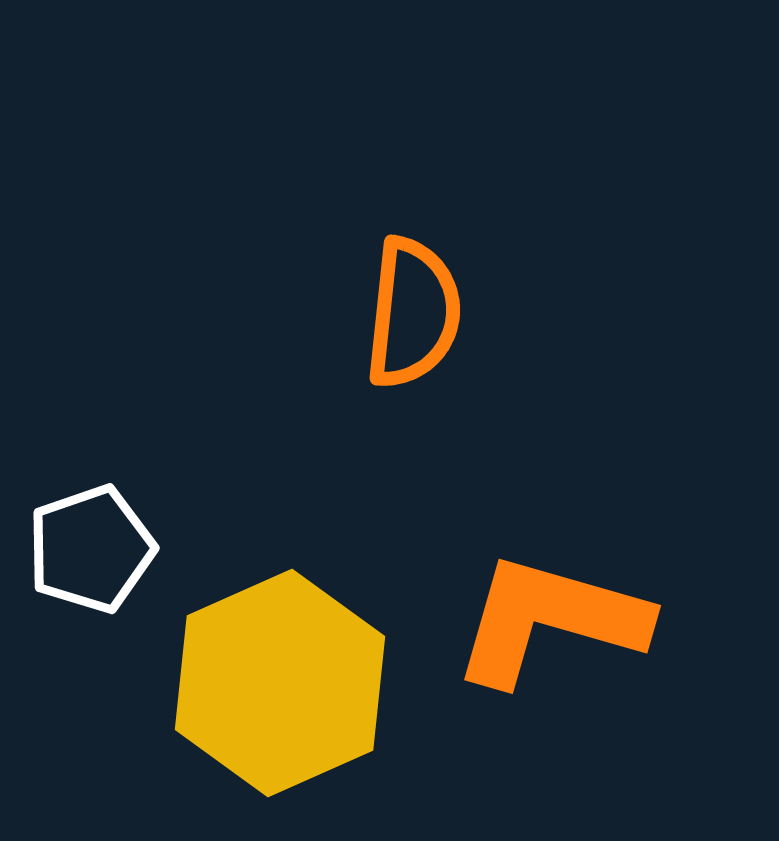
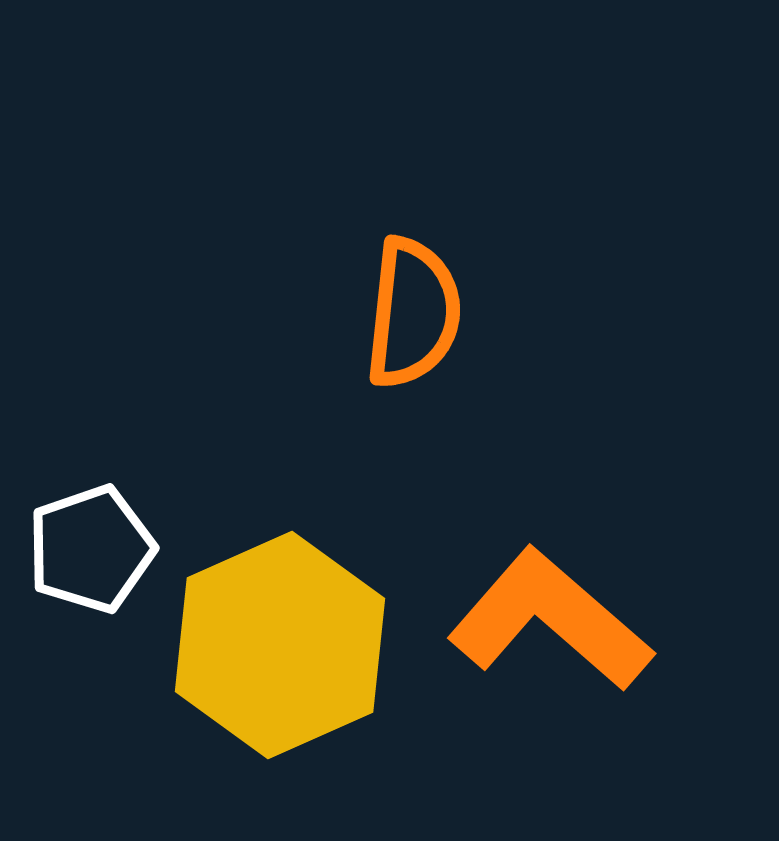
orange L-shape: rotated 25 degrees clockwise
yellow hexagon: moved 38 px up
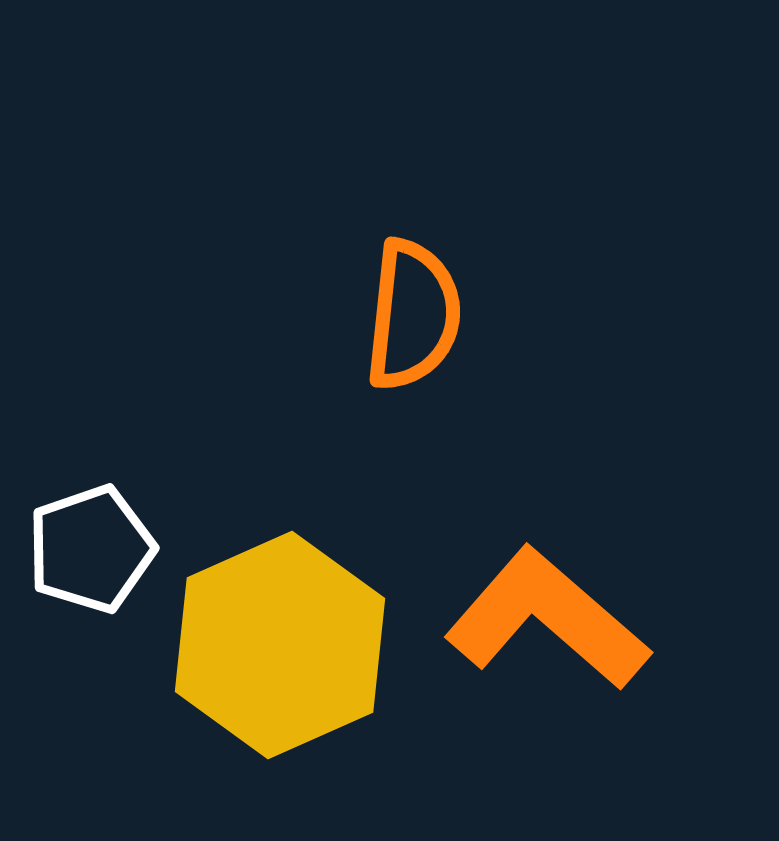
orange semicircle: moved 2 px down
orange L-shape: moved 3 px left, 1 px up
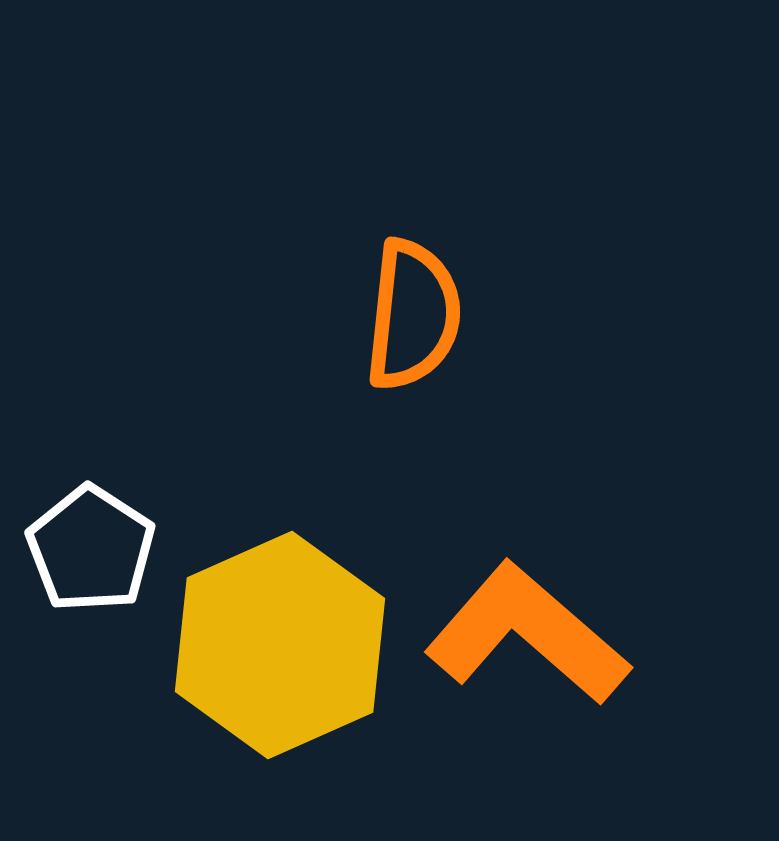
white pentagon: rotated 20 degrees counterclockwise
orange L-shape: moved 20 px left, 15 px down
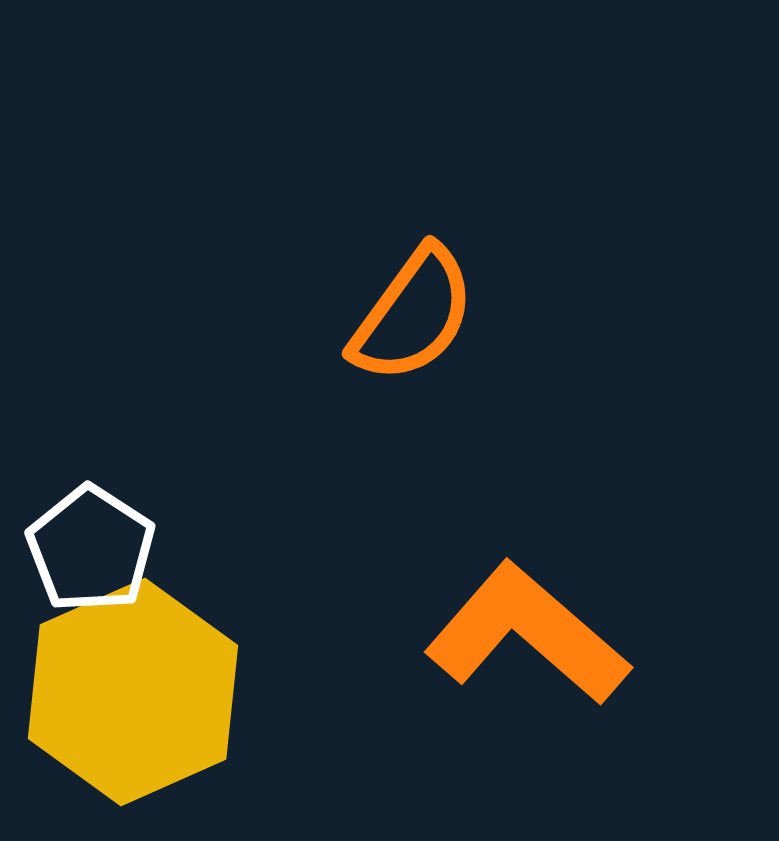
orange semicircle: rotated 30 degrees clockwise
yellow hexagon: moved 147 px left, 47 px down
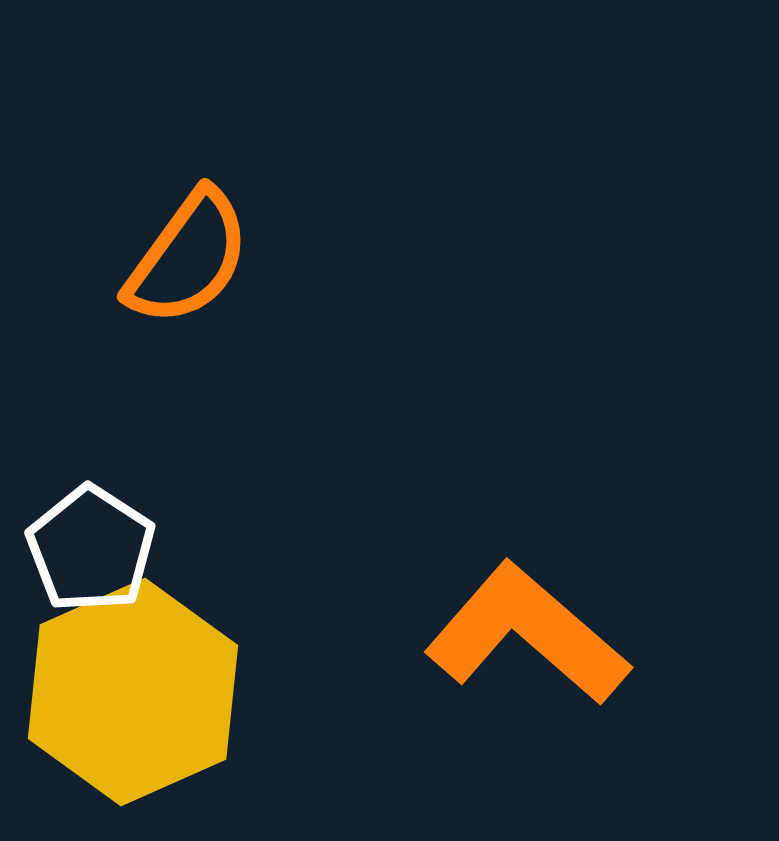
orange semicircle: moved 225 px left, 57 px up
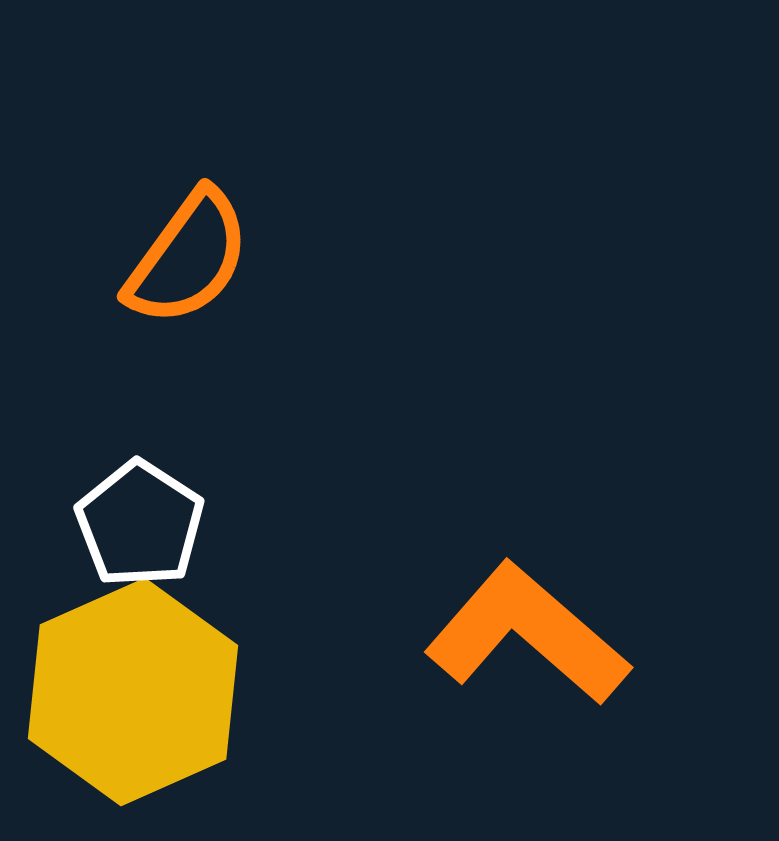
white pentagon: moved 49 px right, 25 px up
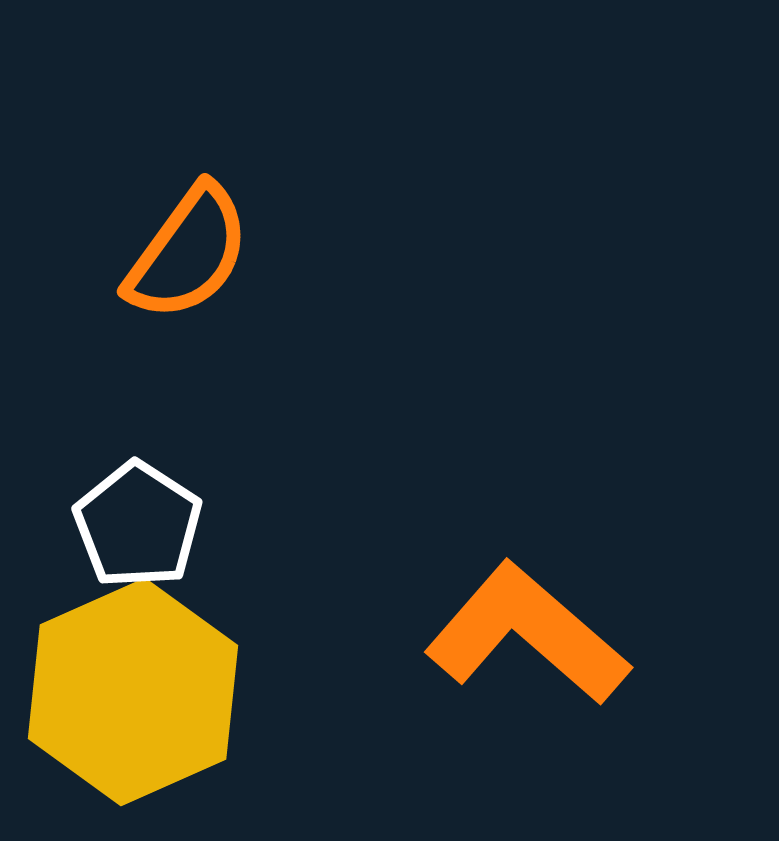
orange semicircle: moved 5 px up
white pentagon: moved 2 px left, 1 px down
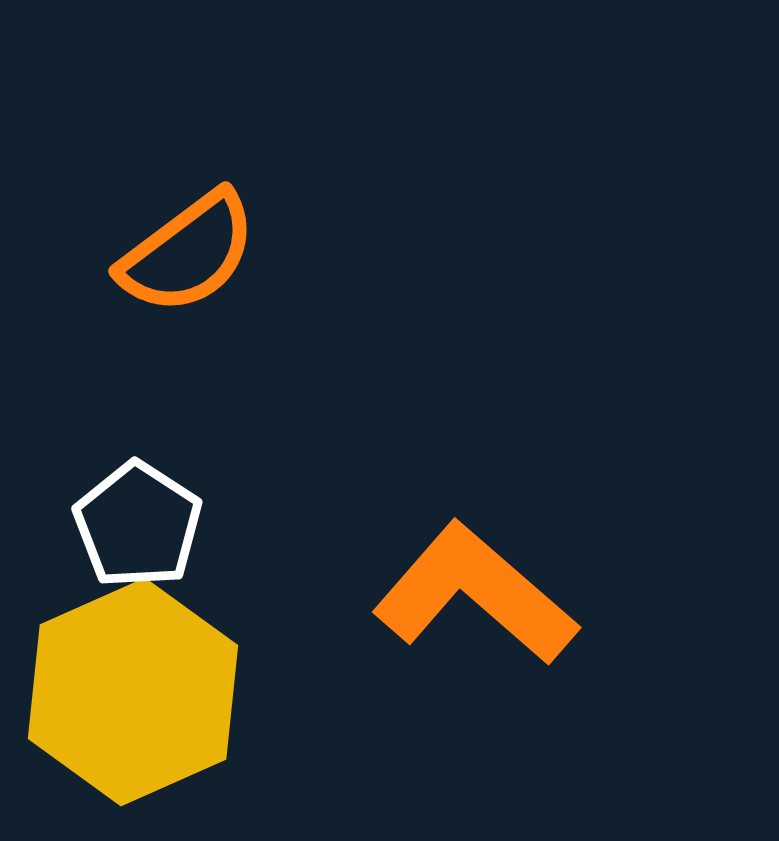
orange semicircle: rotated 17 degrees clockwise
orange L-shape: moved 52 px left, 40 px up
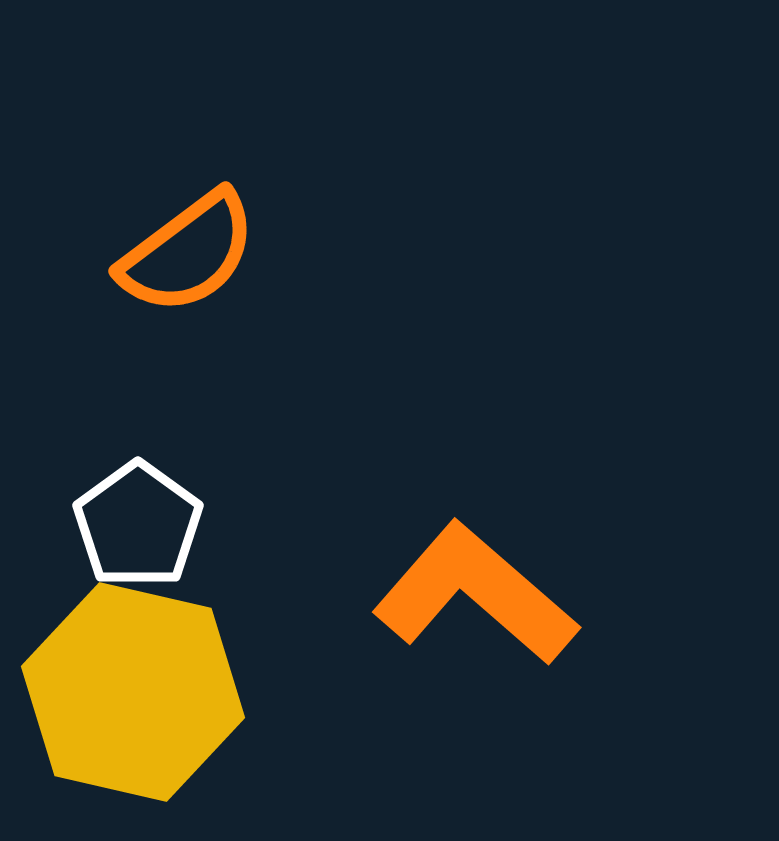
white pentagon: rotated 3 degrees clockwise
yellow hexagon: rotated 23 degrees counterclockwise
